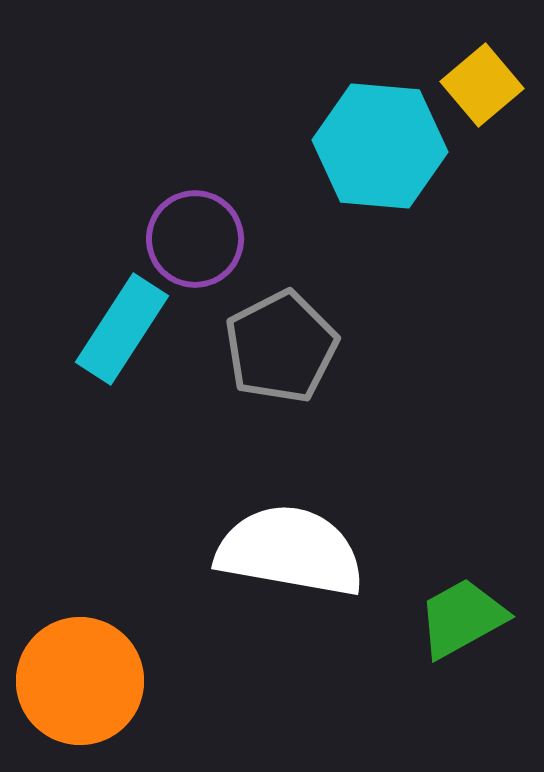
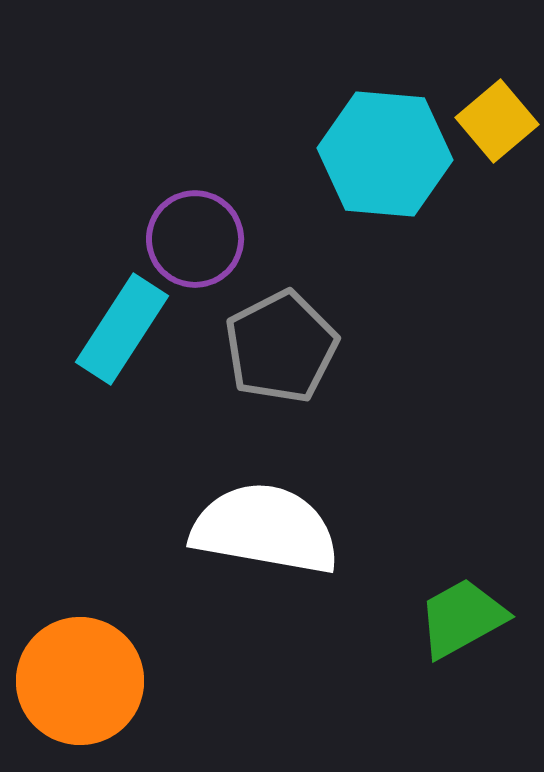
yellow square: moved 15 px right, 36 px down
cyan hexagon: moved 5 px right, 8 px down
white semicircle: moved 25 px left, 22 px up
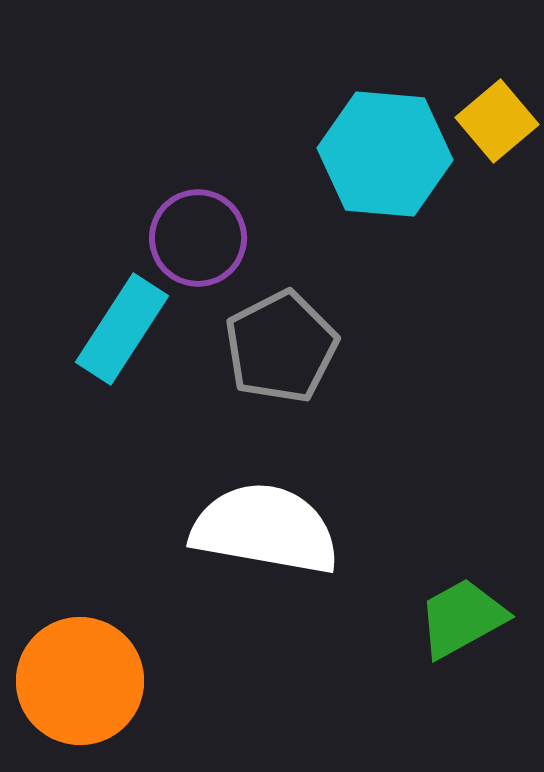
purple circle: moved 3 px right, 1 px up
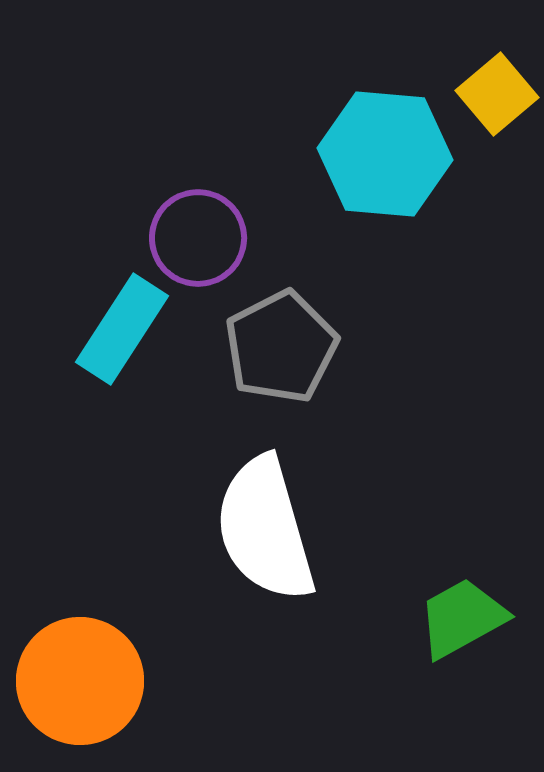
yellow square: moved 27 px up
white semicircle: rotated 116 degrees counterclockwise
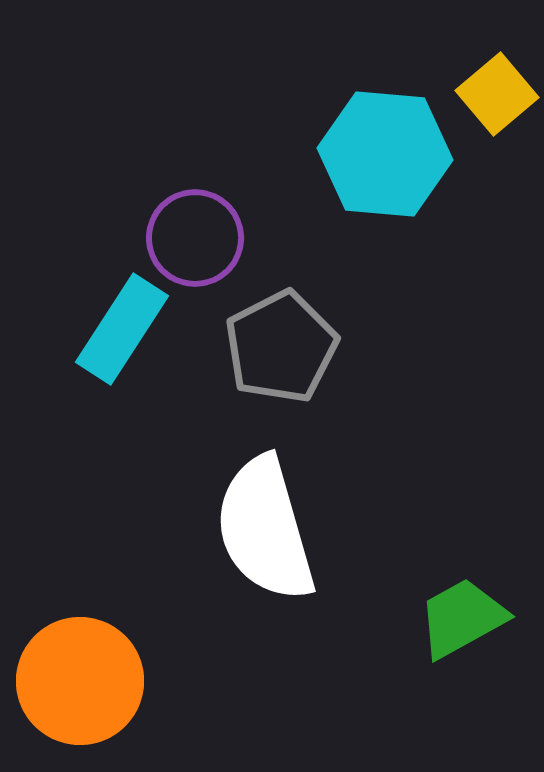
purple circle: moved 3 px left
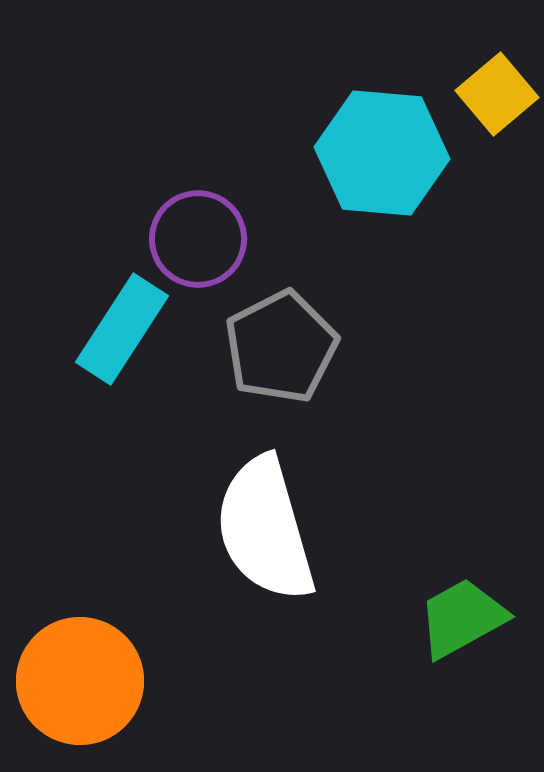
cyan hexagon: moved 3 px left, 1 px up
purple circle: moved 3 px right, 1 px down
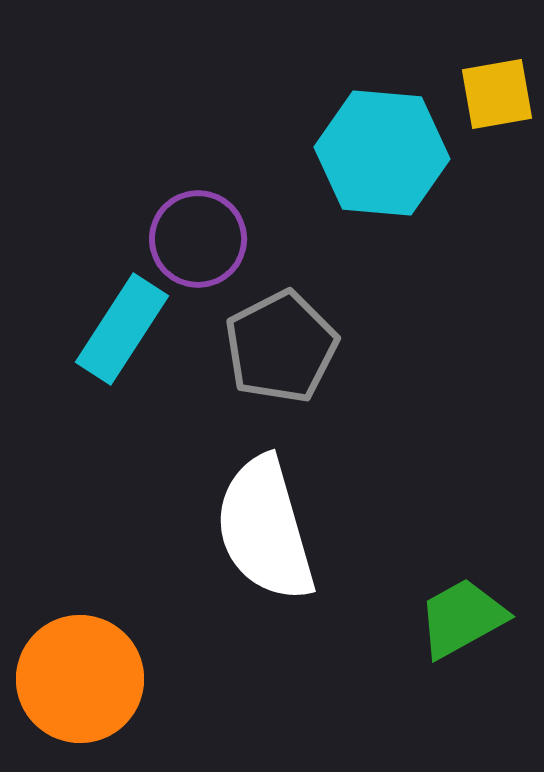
yellow square: rotated 30 degrees clockwise
orange circle: moved 2 px up
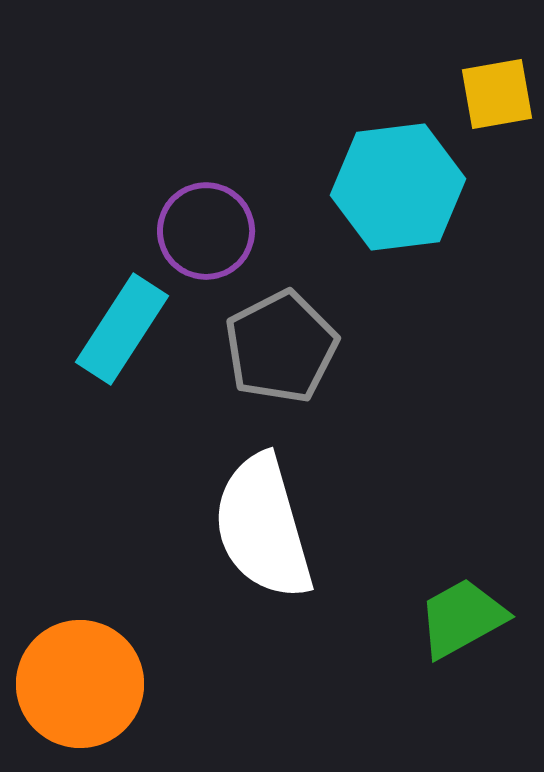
cyan hexagon: moved 16 px right, 34 px down; rotated 12 degrees counterclockwise
purple circle: moved 8 px right, 8 px up
white semicircle: moved 2 px left, 2 px up
orange circle: moved 5 px down
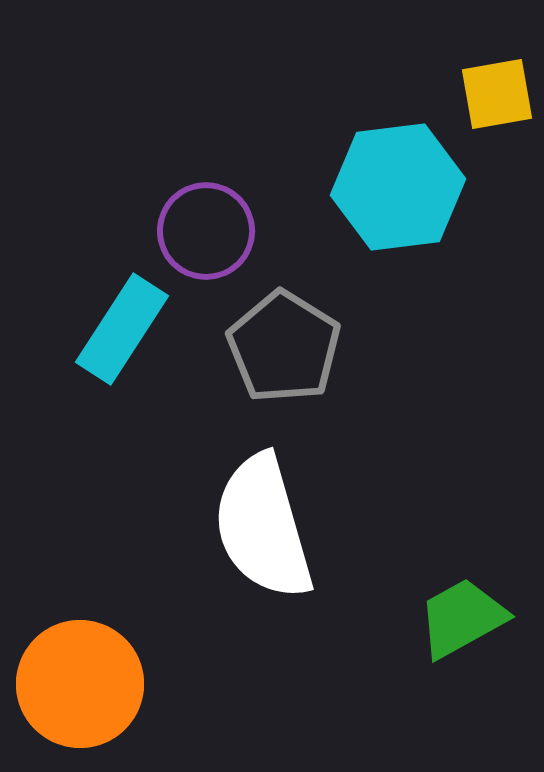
gray pentagon: moved 3 px right; rotated 13 degrees counterclockwise
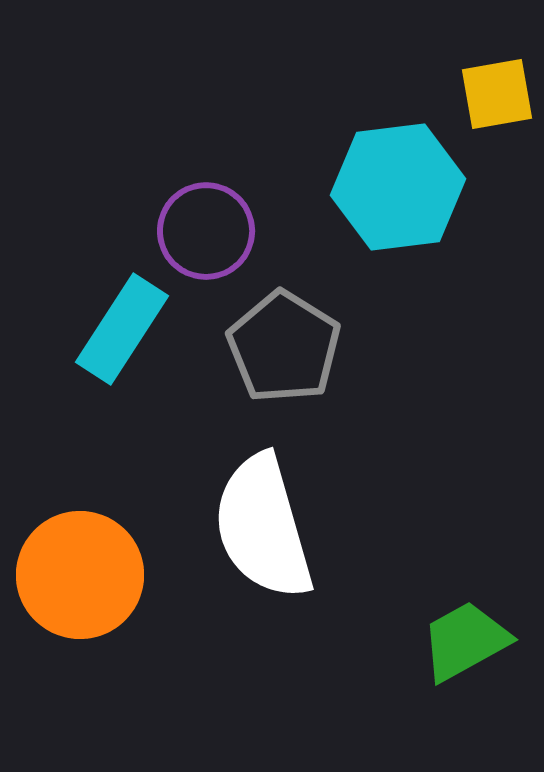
green trapezoid: moved 3 px right, 23 px down
orange circle: moved 109 px up
